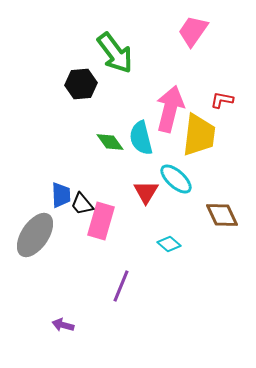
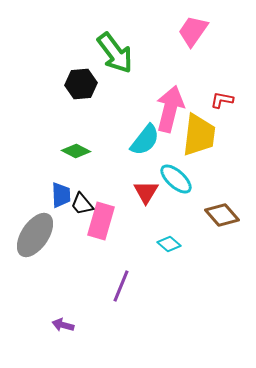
cyan semicircle: moved 4 px right, 2 px down; rotated 128 degrees counterclockwise
green diamond: moved 34 px left, 9 px down; rotated 28 degrees counterclockwise
brown diamond: rotated 16 degrees counterclockwise
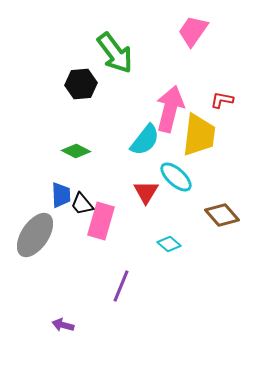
cyan ellipse: moved 2 px up
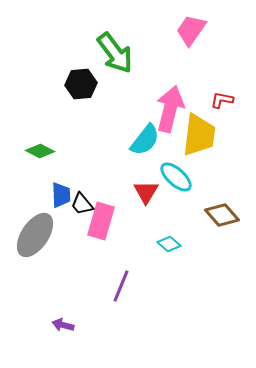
pink trapezoid: moved 2 px left, 1 px up
green diamond: moved 36 px left
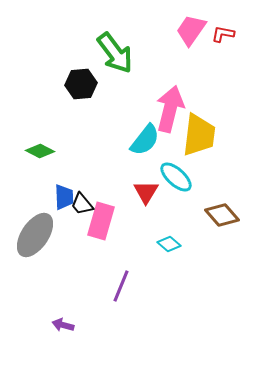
red L-shape: moved 1 px right, 66 px up
blue trapezoid: moved 3 px right, 2 px down
